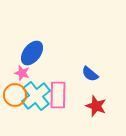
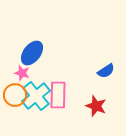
blue semicircle: moved 16 px right, 3 px up; rotated 72 degrees counterclockwise
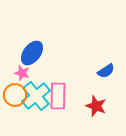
pink rectangle: moved 1 px down
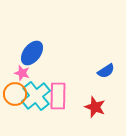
orange circle: moved 1 px up
red star: moved 1 px left, 1 px down
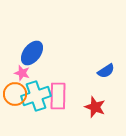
cyan cross: rotated 20 degrees clockwise
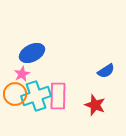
blue ellipse: rotated 25 degrees clockwise
pink star: moved 1 px down; rotated 28 degrees clockwise
red star: moved 2 px up
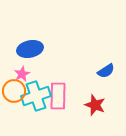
blue ellipse: moved 2 px left, 4 px up; rotated 15 degrees clockwise
orange circle: moved 1 px left, 3 px up
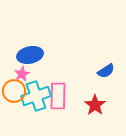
blue ellipse: moved 6 px down
red star: rotated 15 degrees clockwise
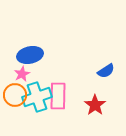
orange circle: moved 1 px right, 4 px down
cyan cross: moved 1 px right, 1 px down
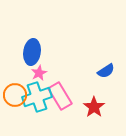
blue ellipse: moved 2 px right, 3 px up; rotated 70 degrees counterclockwise
pink star: moved 17 px right, 1 px up
pink rectangle: moved 2 px right; rotated 32 degrees counterclockwise
red star: moved 1 px left, 2 px down
